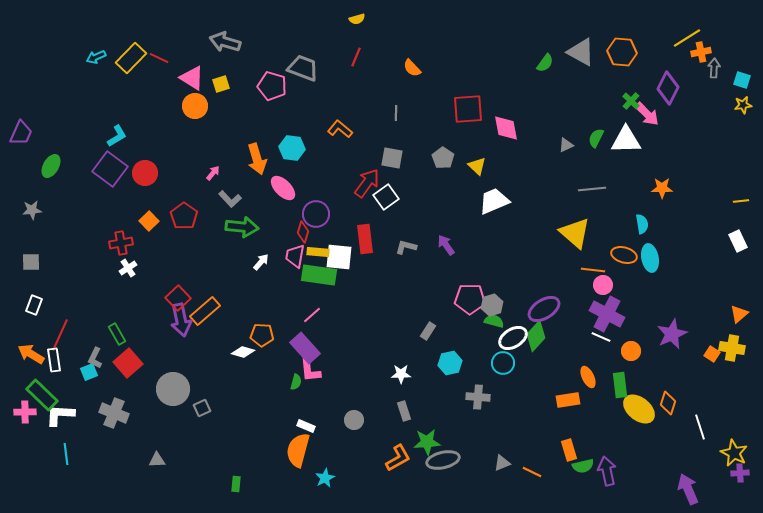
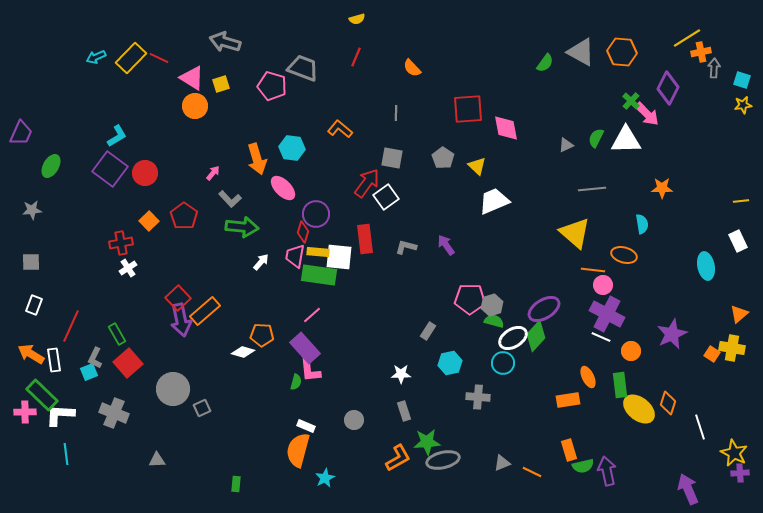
cyan ellipse at (650, 258): moved 56 px right, 8 px down
red line at (60, 335): moved 11 px right, 9 px up
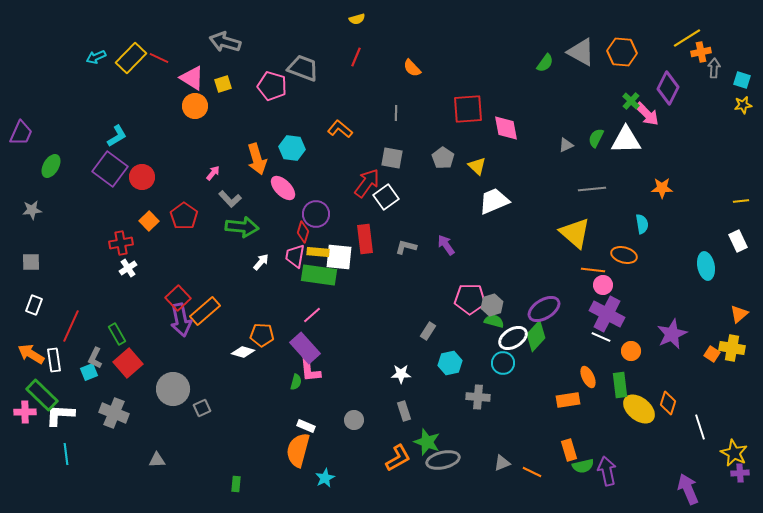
yellow square at (221, 84): moved 2 px right
red circle at (145, 173): moved 3 px left, 4 px down
green star at (427, 442): rotated 24 degrees clockwise
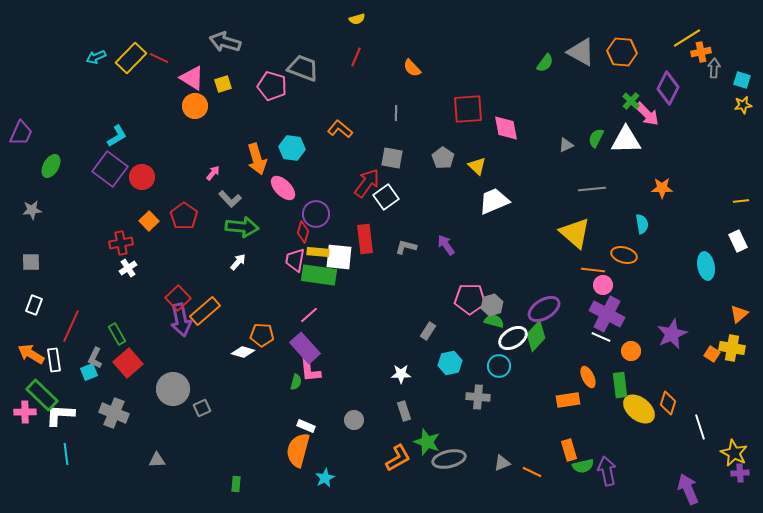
pink trapezoid at (295, 256): moved 4 px down
white arrow at (261, 262): moved 23 px left
pink line at (312, 315): moved 3 px left
cyan circle at (503, 363): moved 4 px left, 3 px down
gray ellipse at (443, 460): moved 6 px right, 1 px up
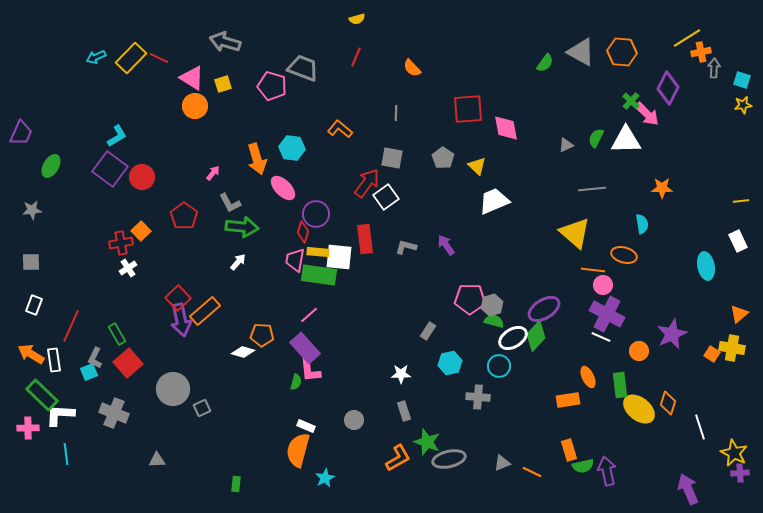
gray L-shape at (230, 199): moved 4 px down; rotated 15 degrees clockwise
orange square at (149, 221): moved 8 px left, 10 px down
orange circle at (631, 351): moved 8 px right
pink cross at (25, 412): moved 3 px right, 16 px down
